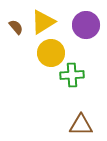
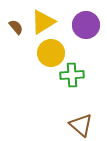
brown triangle: rotated 40 degrees clockwise
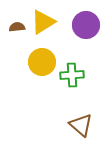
brown semicircle: moved 1 px right; rotated 56 degrees counterclockwise
yellow circle: moved 9 px left, 9 px down
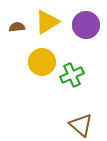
yellow triangle: moved 4 px right
green cross: rotated 20 degrees counterclockwise
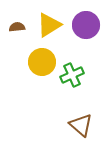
yellow triangle: moved 2 px right, 3 px down
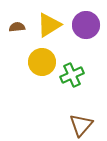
brown triangle: rotated 30 degrees clockwise
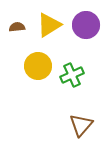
yellow circle: moved 4 px left, 4 px down
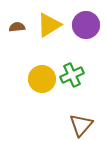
yellow circle: moved 4 px right, 13 px down
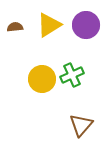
brown semicircle: moved 2 px left
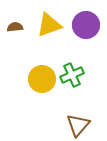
yellow triangle: rotated 12 degrees clockwise
brown triangle: moved 3 px left
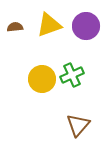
purple circle: moved 1 px down
